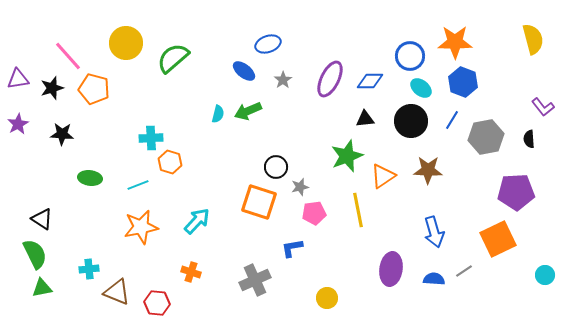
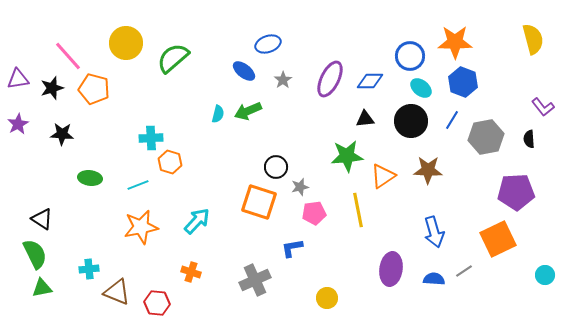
green star at (347, 156): rotated 16 degrees clockwise
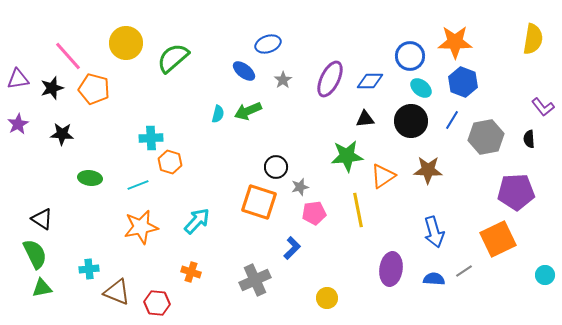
yellow semicircle at (533, 39): rotated 24 degrees clockwise
blue L-shape at (292, 248): rotated 145 degrees clockwise
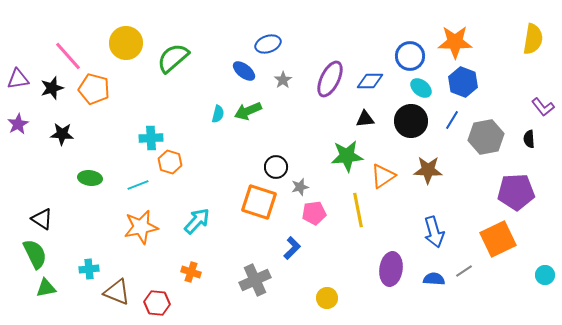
green triangle at (42, 288): moved 4 px right
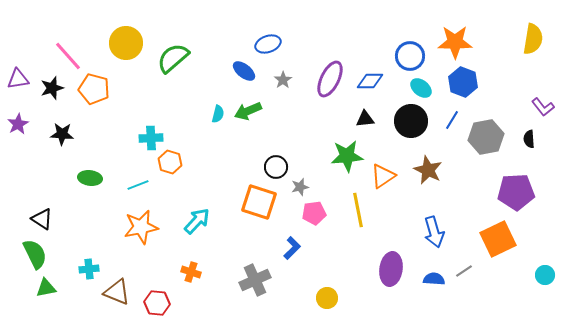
brown star at (428, 170): rotated 24 degrees clockwise
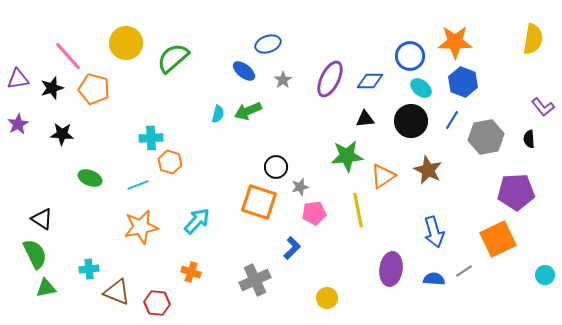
green ellipse at (90, 178): rotated 15 degrees clockwise
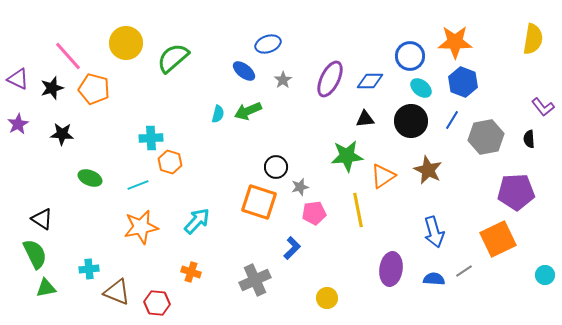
purple triangle at (18, 79): rotated 35 degrees clockwise
